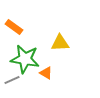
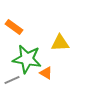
green star: moved 2 px right
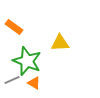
green star: moved 2 px down; rotated 12 degrees clockwise
orange triangle: moved 12 px left, 10 px down
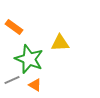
green star: moved 2 px right, 2 px up
orange triangle: moved 1 px right, 2 px down
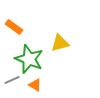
yellow triangle: rotated 12 degrees counterclockwise
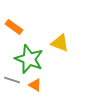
yellow triangle: rotated 36 degrees clockwise
gray line: rotated 42 degrees clockwise
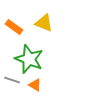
yellow triangle: moved 16 px left, 20 px up
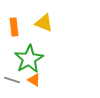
orange rectangle: rotated 48 degrees clockwise
green star: rotated 20 degrees clockwise
orange triangle: moved 1 px left, 5 px up
